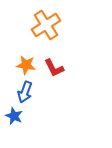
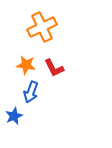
orange cross: moved 4 px left, 2 px down; rotated 8 degrees clockwise
blue arrow: moved 6 px right
blue star: rotated 24 degrees clockwise
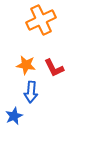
orange cross: moved 1 px left, 7 px up
blue arrow: rotated 15 degrees counterclockwise
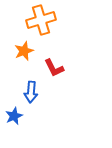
orange cross: rotated 8 degrees clockwise
orange star: moved 2 px left, 14 px up; rotated 30 degrees counterclockwise
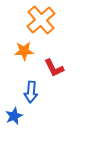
orange cross: rotated 24 degrees counterclockwise
orange star: rotated 18 degrees clockwise
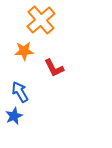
blue arrow: moved 11 px left; rotated 145 degrees clockwise
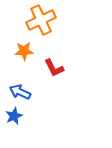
orange cross: rotated 16 degrees clockwise
blue arrow: rotated 35 degrees counterclockwise
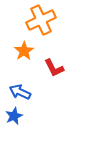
orange star: rotated 30 degrees counterclockwise
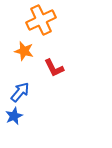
orange star: rotated 24 degrees counterclockwise
blue arrow: rotated 105 degrees clockwise
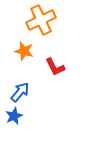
red L-shape: moved 1 px right, 1 px up
